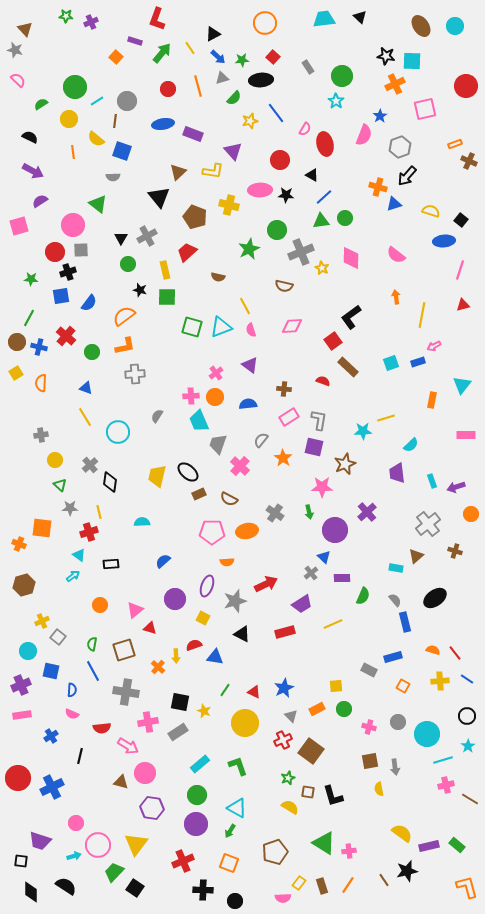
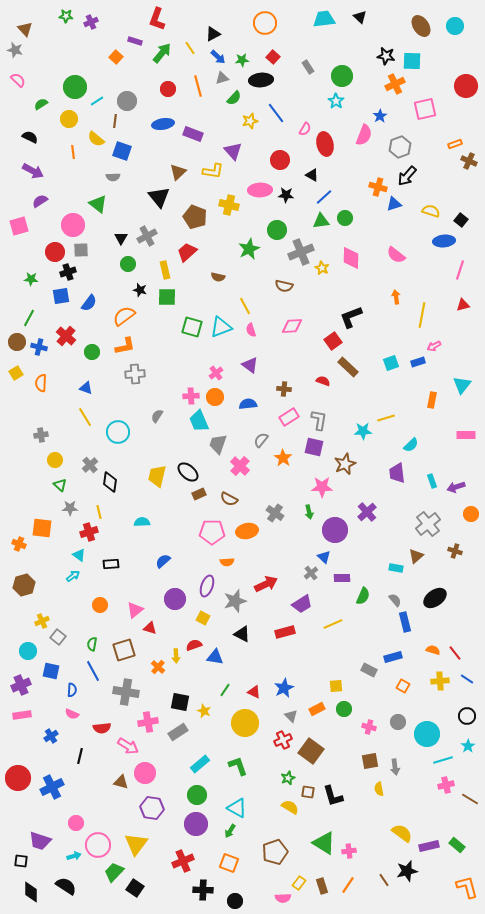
black L-shape at (351, 317): rotated 15 degrees clockwise
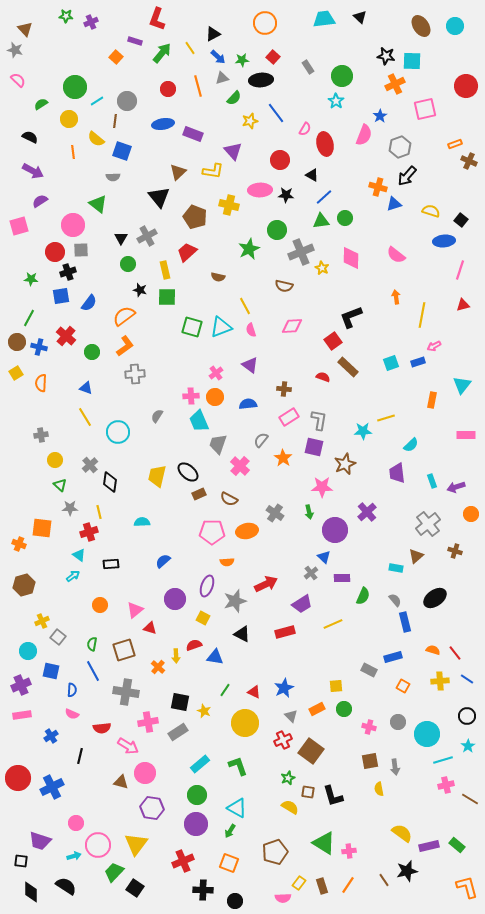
orange L-shape at (125, 346): rotated 25 degrees counterclockwise
red semicircle at (323, 381): moved 4 px up
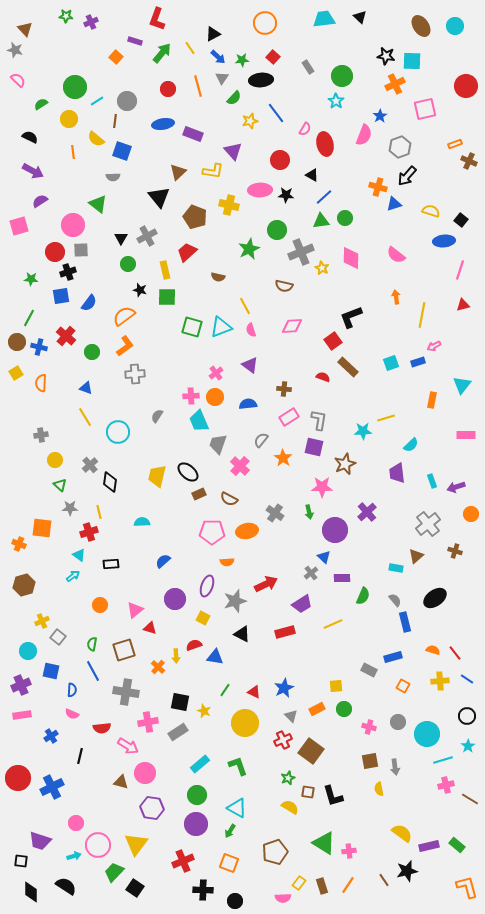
gray triangle at (222, 78): rotated 40 degrees counterclockwise
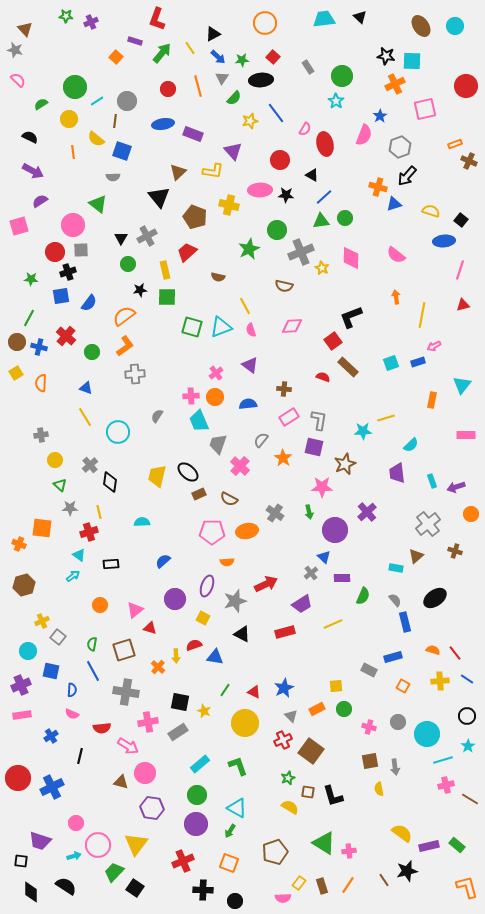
black star at (140, 290): rotated 24 degrees counterclockwise
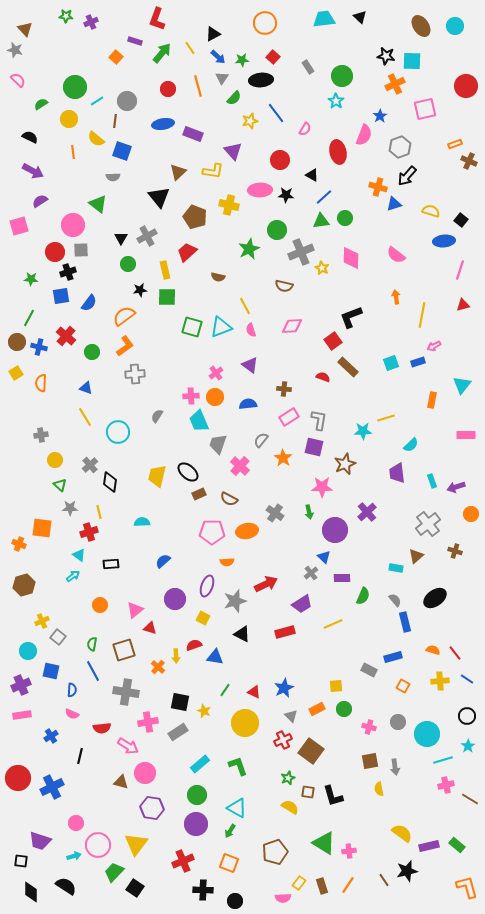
red ellipse at (325, 144): moved 13 px right, 8 px down
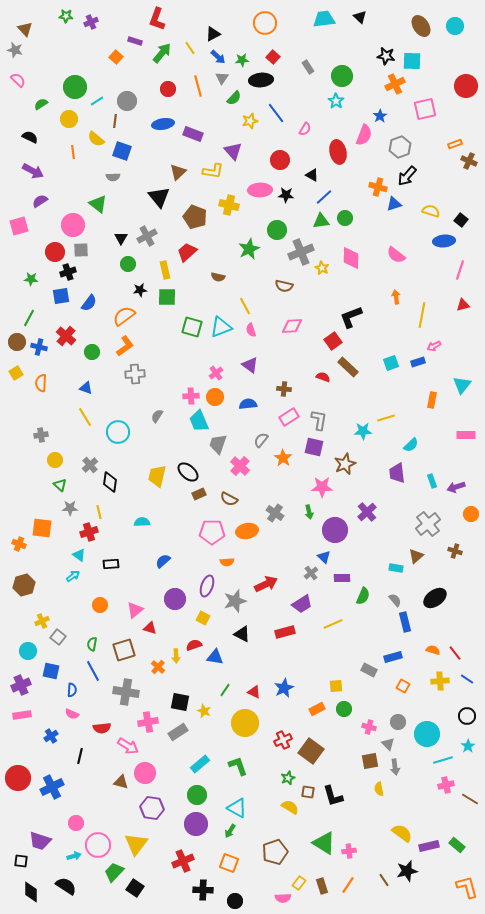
gray triangle at (291, 716): moved 97 px right, 28 px down
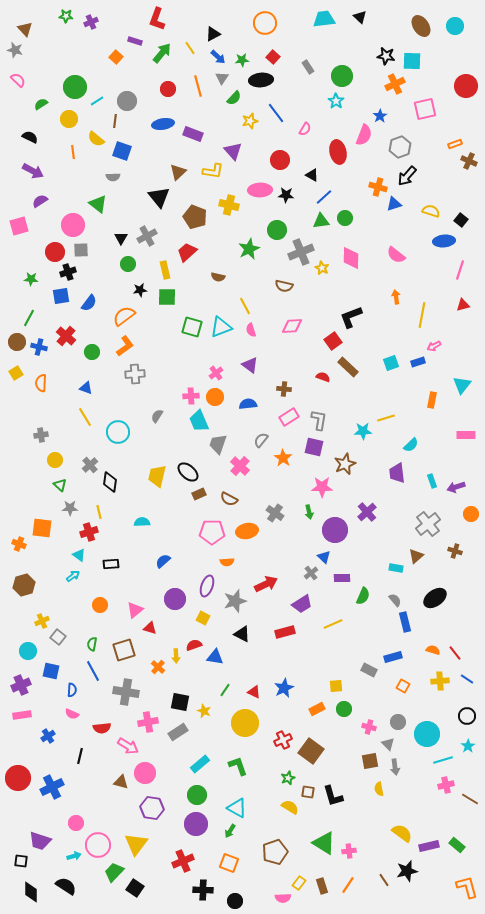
blue cross at (51, 736): moved 3 px left
